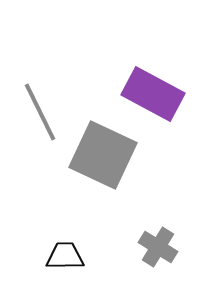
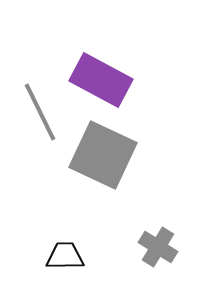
purple rectangle: moved 52 px left, 14 px up
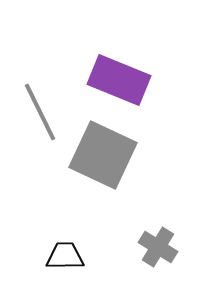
purple rectangle: moved 18 px right; rotated 6 degrees counterclockwise
